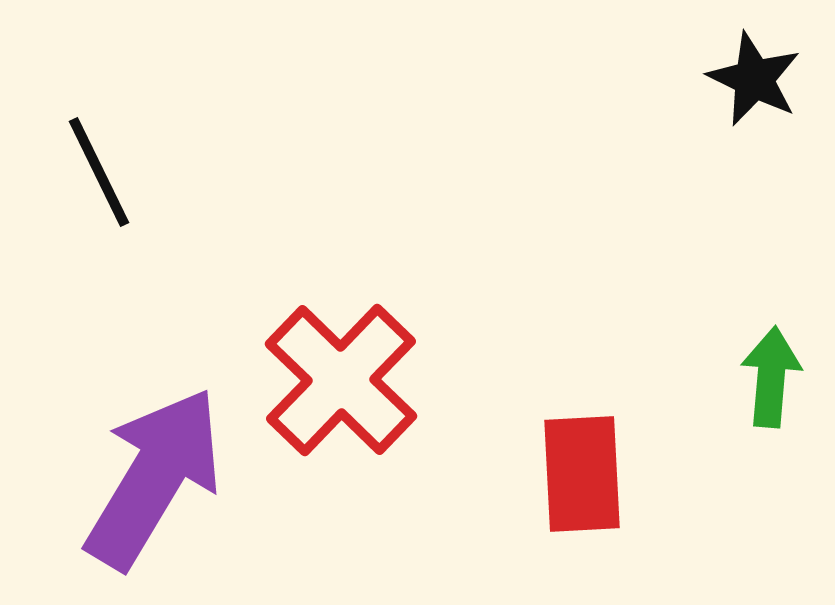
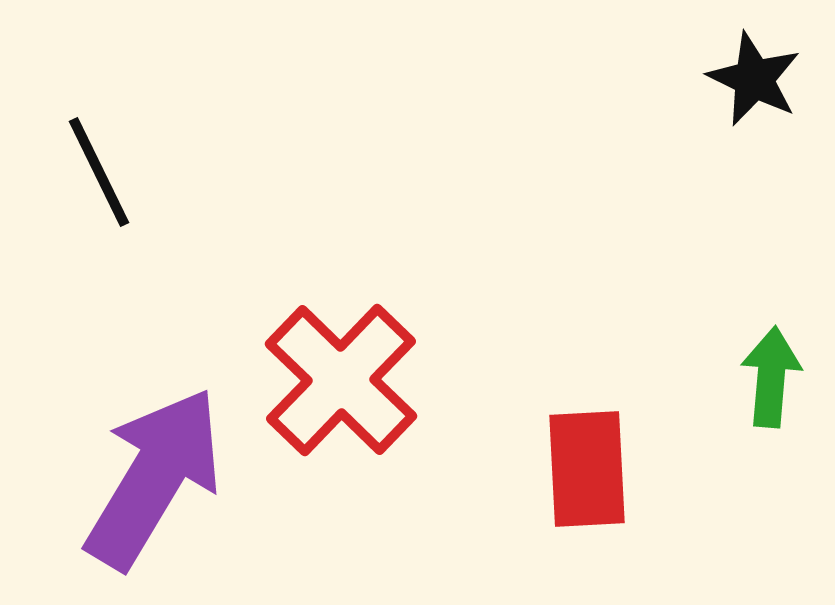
red rectangle: moved 5 px right, 5 px up
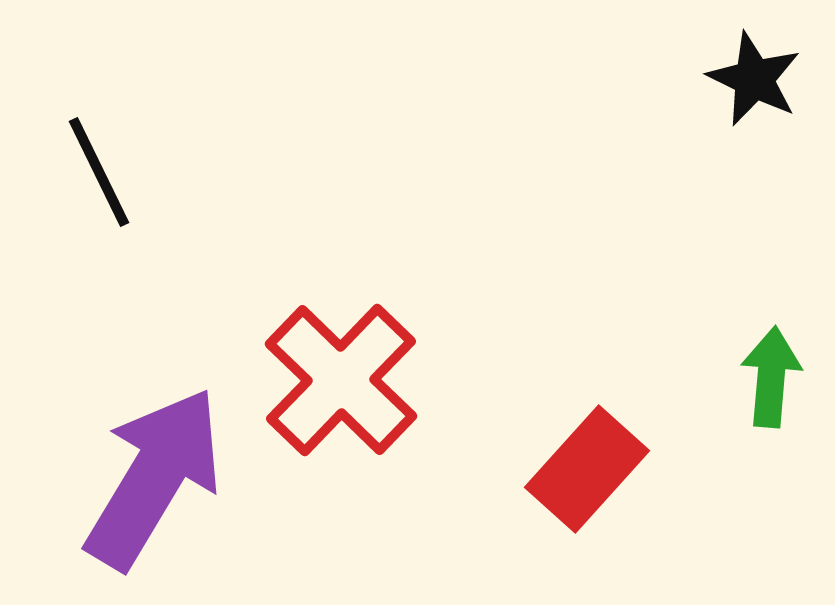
red rectangle: rotated 45 degrees clockwise
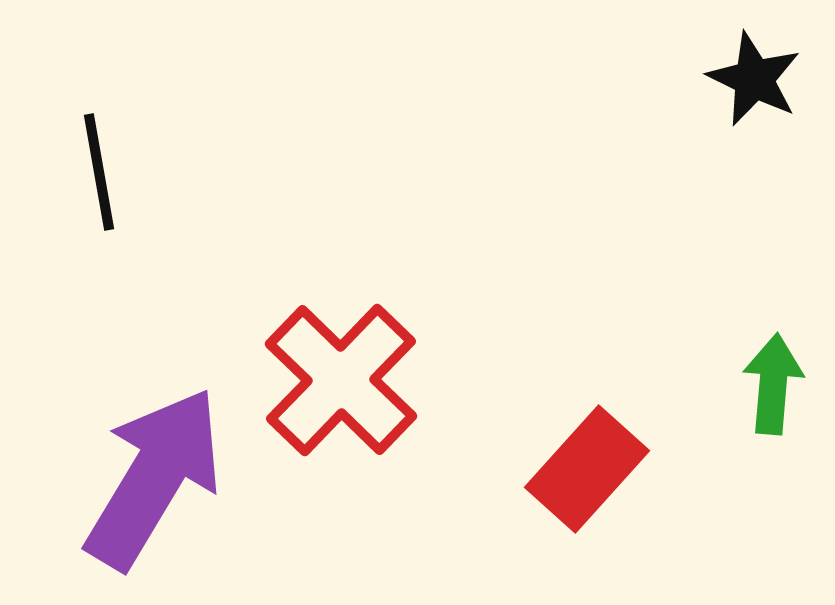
black line: rotated 16 degrees clockwise
green arrow: moved 2 px right, 7 px down
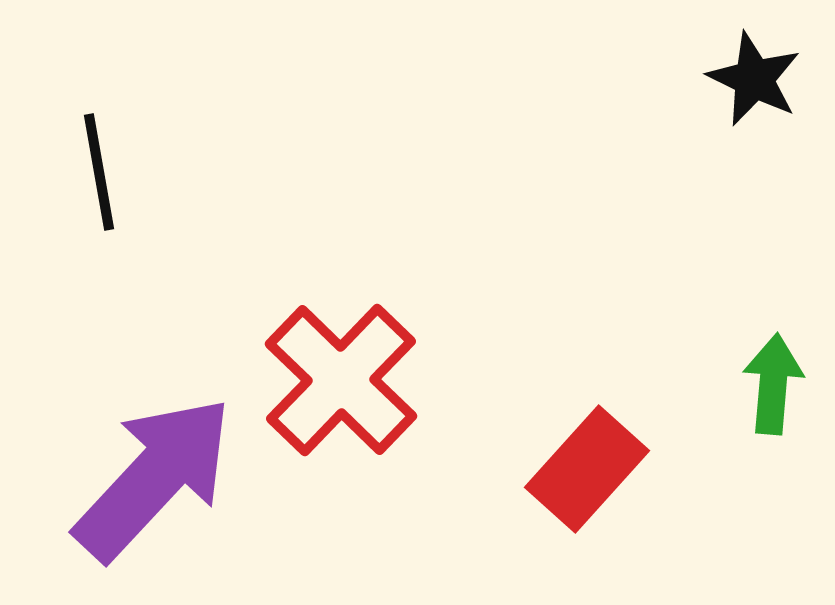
purple arrow: rotated 12 degrees clockwise
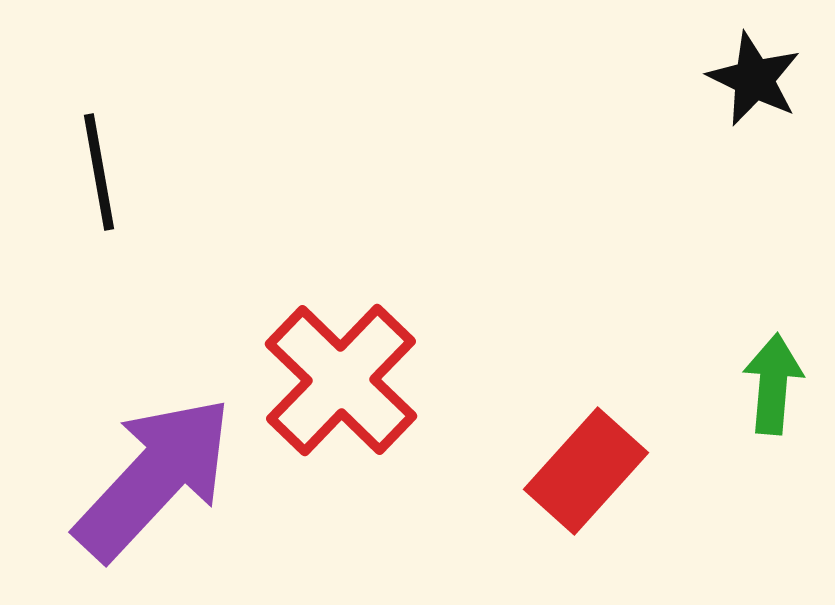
red rectangle: moved 1 px left, 2 px down
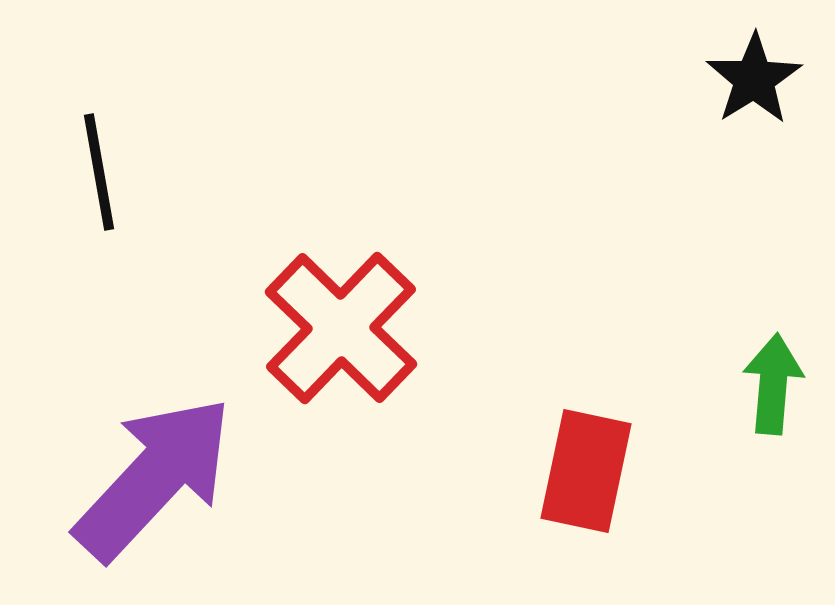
black star: rotated 14 degrees clockwise
red cross: moved 52 px up
red rectangle: rotated 30 degrees counterclockwise
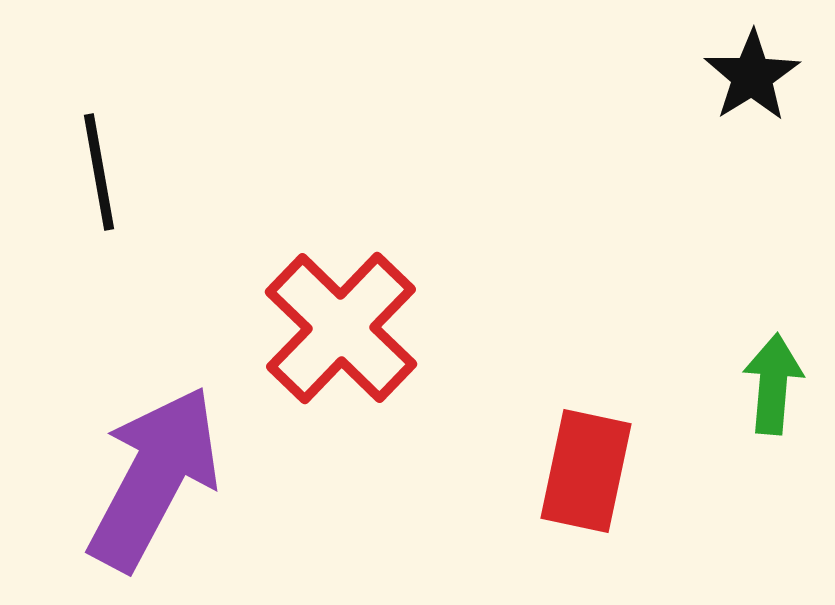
black star: moved 2 px left, 3 px up
purple arrow: rotated 15 degrees counterclockwise
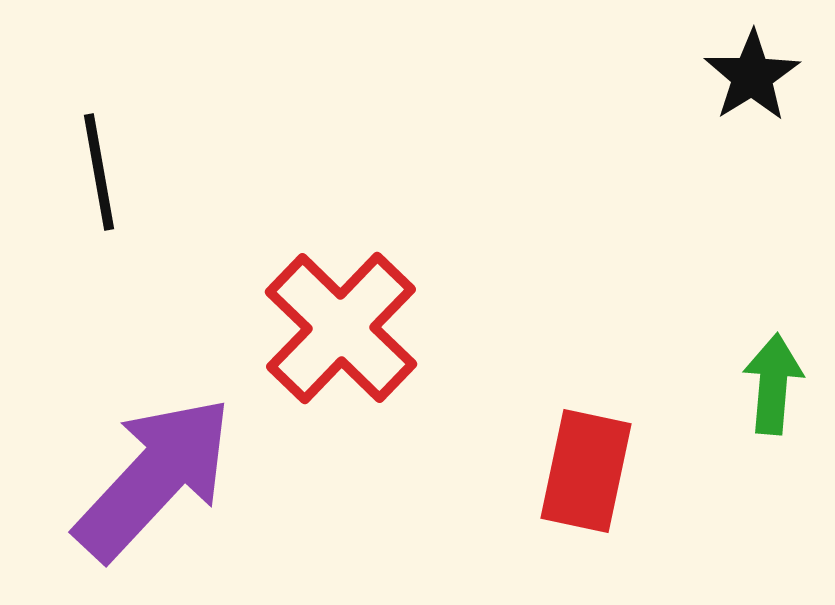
purple arrow: rotated 15 degrees clockwise
